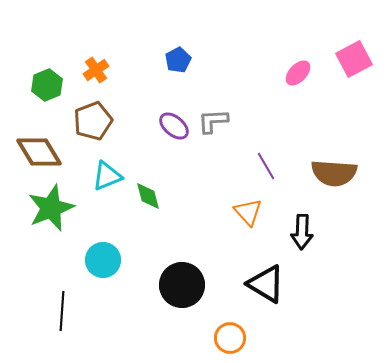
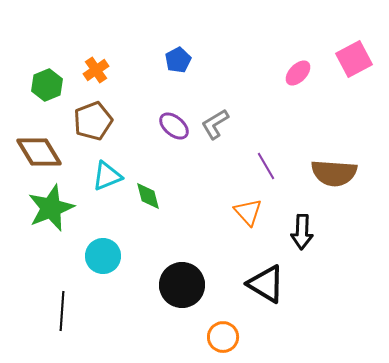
gray L-shape: moved 2 px right, 3 px down; rotated 28 degrees counterclockwise
cyan circle: moved 4 px up
orange circle: moved 7 px left, 1 px up
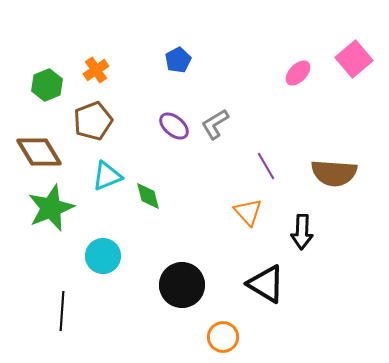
pink square: rotated 12 degrees counterclockwise
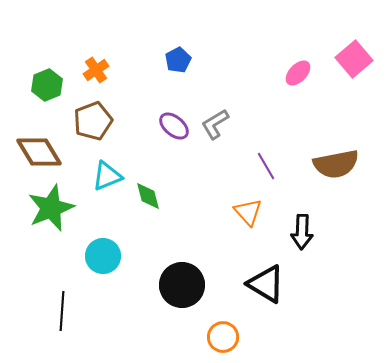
brown semicircle: moved 2 px right, 9 px up; rotated 15 degrees counterclockwise
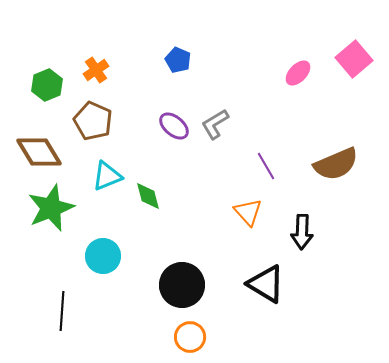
blue pentagon: rotated 20 degrees counterclockwise
brown pentagon: rotated 27 degrees counterclockwise
brown semicircle: rotated 12 degrees counterclockwise
orange circle: moved 33 px left
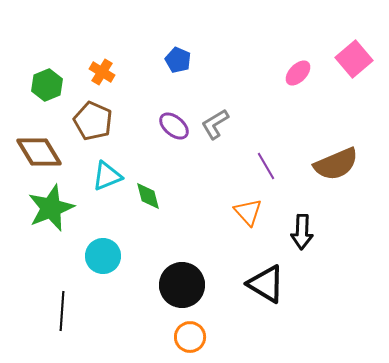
orange cross: moved 6 px right, 2 px down; rotated 25 degrees counterclockwise
